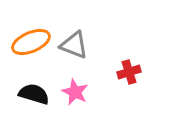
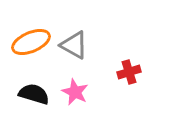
gray triangle: rotated 8 degrees clockwise
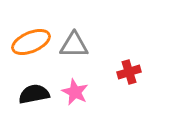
gray triangle: rotated 28 degrees counterclockwise
black semicircle: rotated 28 degrees counterclockwise
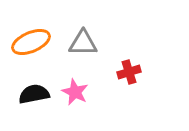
gray triangle: moved 9 px right, 2 px up
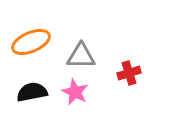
gray triangle: moved 2 px left, 13 px down
red cross: moved 1 px down
black semicircle: moved 2 px left, 2 px up
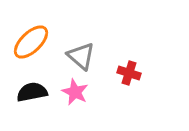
orange ellipse: rotated 21 degrees counterclockwise
gray triangle: rotated 40 degrees clockwise
red cross: rotated 35 degrees clockwise
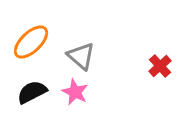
red cross: moved 31 px right, 7 px up; rotated 30 degrees clockwise
black semicircle: rotated 16 degrees counterclockwise
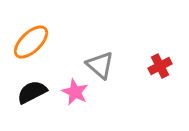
gray triangle: moved 19 px right, 9 px down
red cross: rotated 15 degrees clockwise
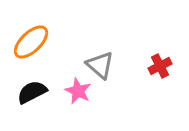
pink star: moved 3 px right, 1 px up
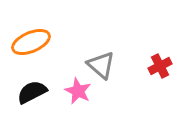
orange ellipse: rotated 21 degrees clockwise
gray triangle: moved 1 px right
